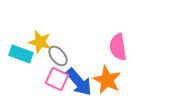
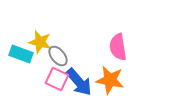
orange star: moved 3 px right; rotated 16 degrees counterclockwise
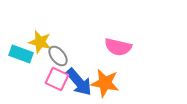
pink semicircle: rotated 68 degrees counterclockwise
orange star: moved 5 px left, 3 px down
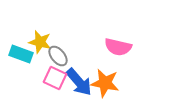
pink square: moved 2 px left, 1 px up
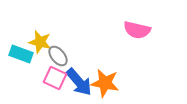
pink semicircle: moved 19 px right, 17 px up
